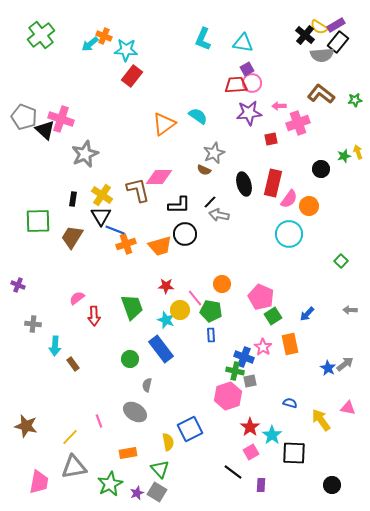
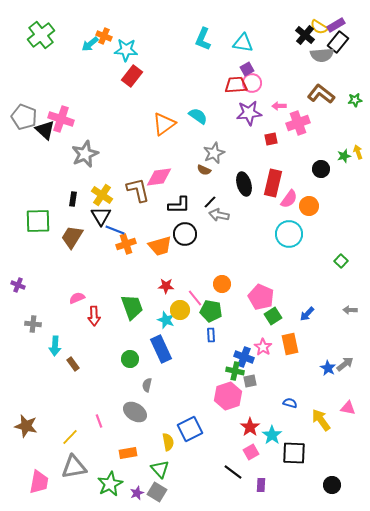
pink diamond at (159, 177): rotated 8 degrees counterclockwise
pink semicircle at (77, 298): rotated 14 degrees clockwise
blue rectangle at (161, 349): rotated 12 degrees clockwise
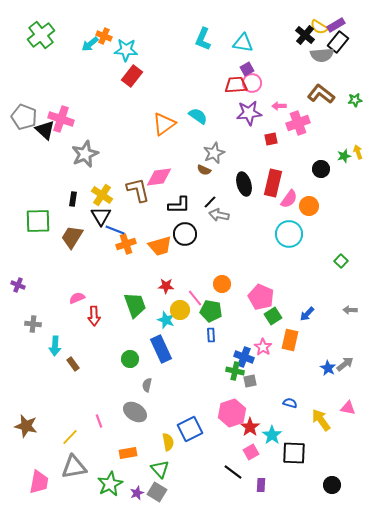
green trapezoid at (132, 307): moved 3 px right, 2 px up
orange rectangle at (290, 344): moved 4 px up; rotated 25 degrees clockwise
pink hexagon at (228, 396): moved 4 px right, 17 px down
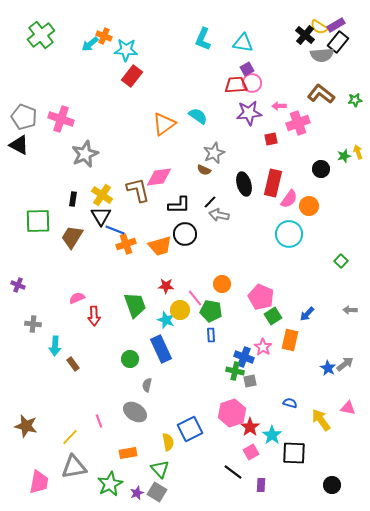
black triangle at (45, 130): moved 26 px left, 15 px down; rotated 15 degrees counterclockwise
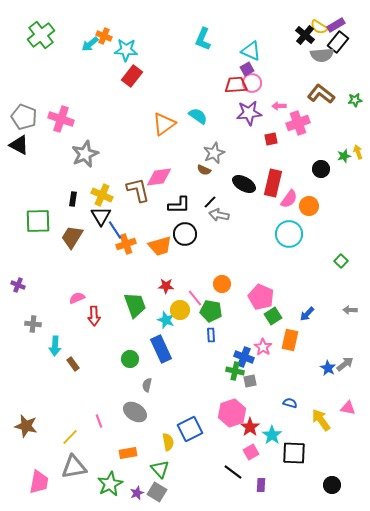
cyan triangle at (243, 43): moved 8 px right, 8 px down; rotated 15 degrees clockwise
black ellipse at (244, 184): rotated 45 degrees counterclockwise
yellow cross at (102, 195): rotated 10 degrees counterclockwise
blue line at (115, 230): rotated 36 degrees clockwise
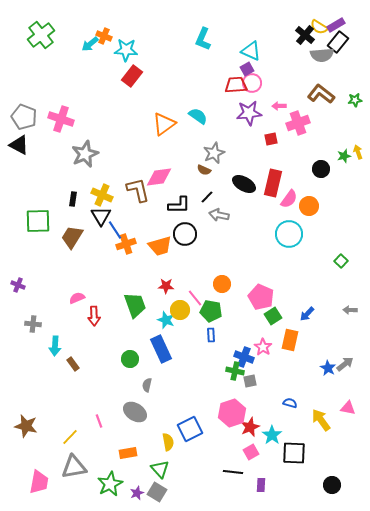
black line at (210, 202): moved 3 px left, 5 px up
red star at (250, 427): rotated 12 degrees clockwise
black line at (233, 472): rotated 30 degrees counterclockwise
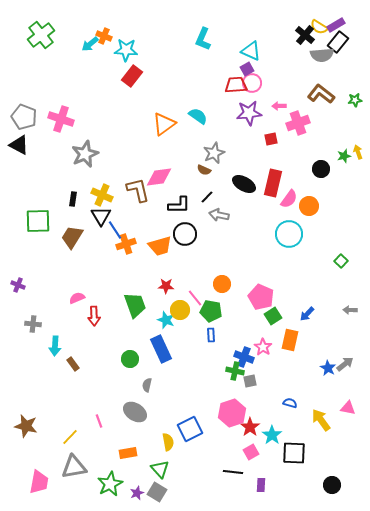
red star at (250, 427): rotated 12 degrees counterclockwise
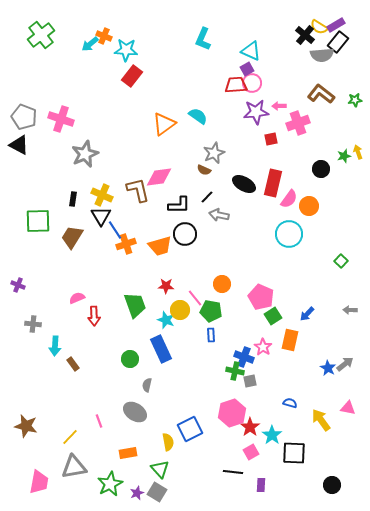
purple star at (249, 113): moved 7 px right, 1 px up
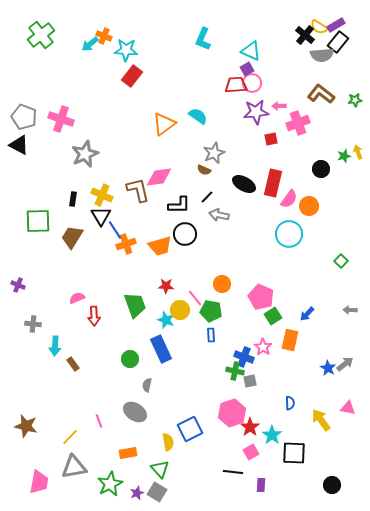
blue semicircle at (290, 403): rotated 72 degrees clockwise
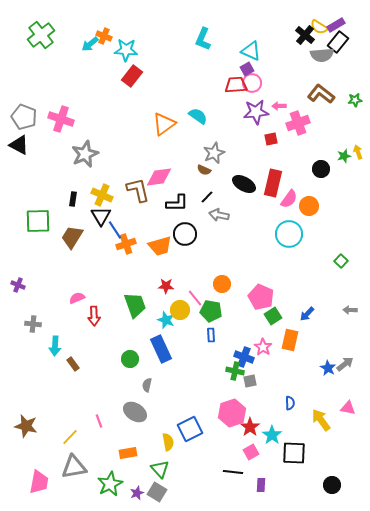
black L-shape at (179, 205): moved 2 px left, 2 px up
